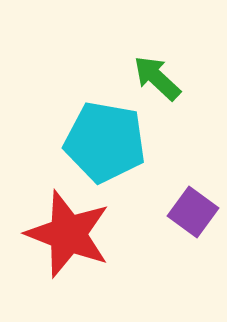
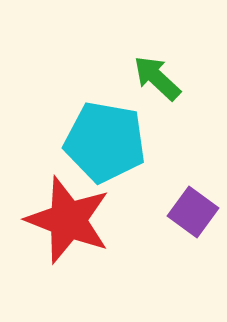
red star: moved 14 px up
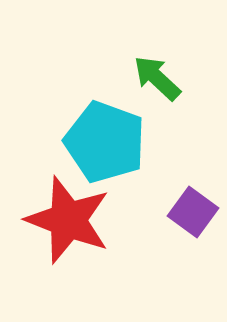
cyan pentagon: rotated 10 degrees clockwise
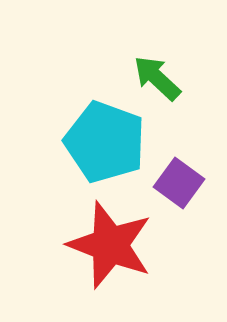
purple square: moved 14 px left, 29 px up
red star: moved 42 px right, 25 px down
